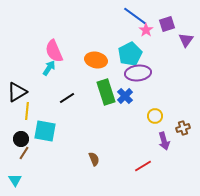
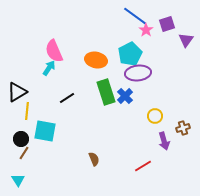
cyan triangle: moved 3 px right
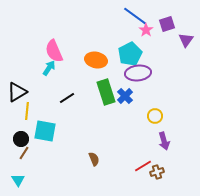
brown cross: moved 26 px left, 44 px down
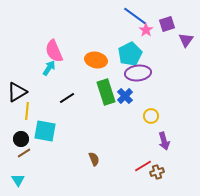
yellow circle: moved 4 px left
brown line: rotated 24 degrees clockwise
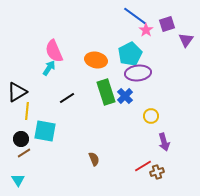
purple arrow: moved 1 px down
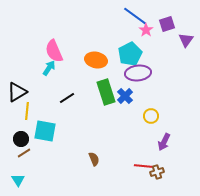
purple arrow: rotated 42 degrees clockwise
red line: rotated 36 degrees clockwise
